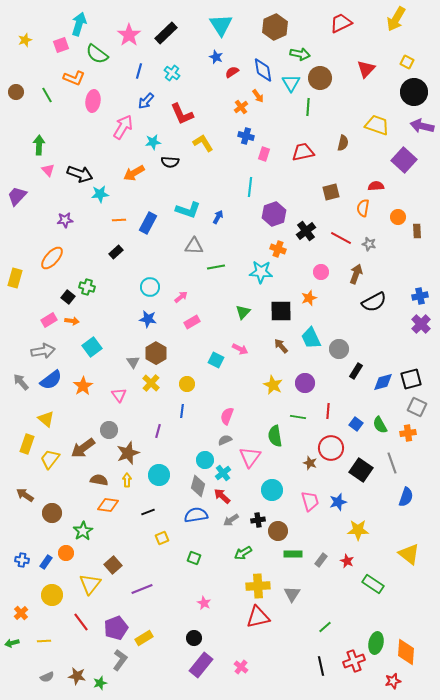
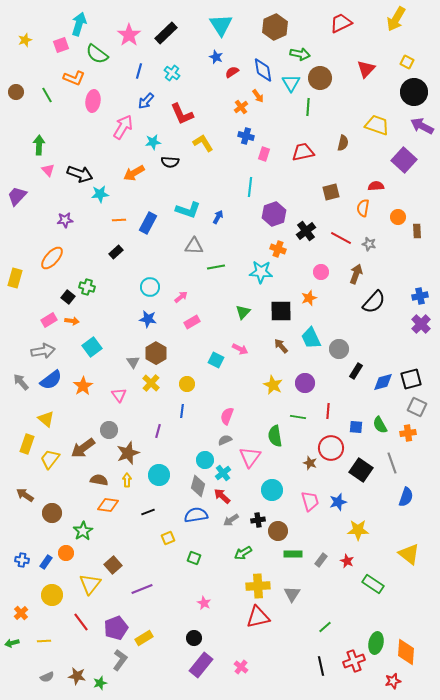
purple arrow at (422, 126): rotated 15 degrees clockwise
black semicircle at (374, 302): rotated 20 degrees counterclockwise
blue square at (356, 424): moved 3 px down; rotated 32 degrees counterclockwise
yellow square at (162, 538): moved 6 px right
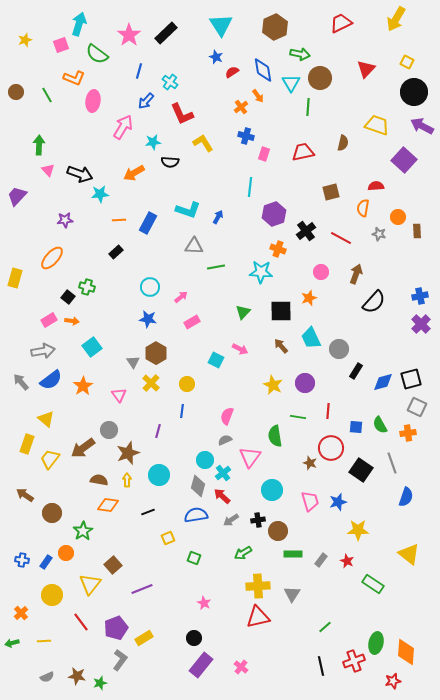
cyan cross at (172, 73): moved 2 px left, 9 px down
gray star at (369, 244): moved 10 px right, 10 px up
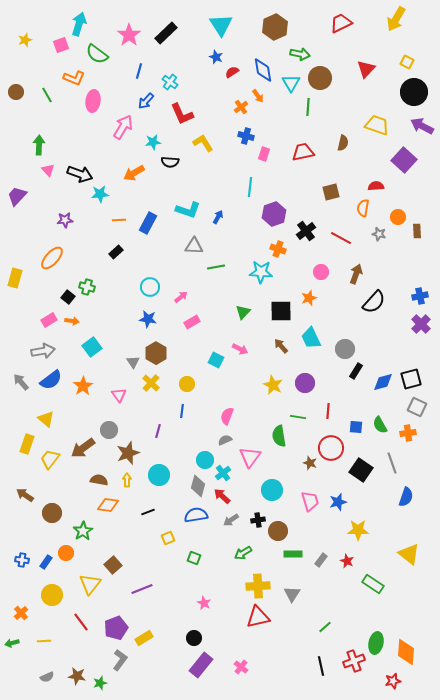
gray circle at (339, 349): moved 6 px right
green semicircle at (275, 436): moved 4 px right
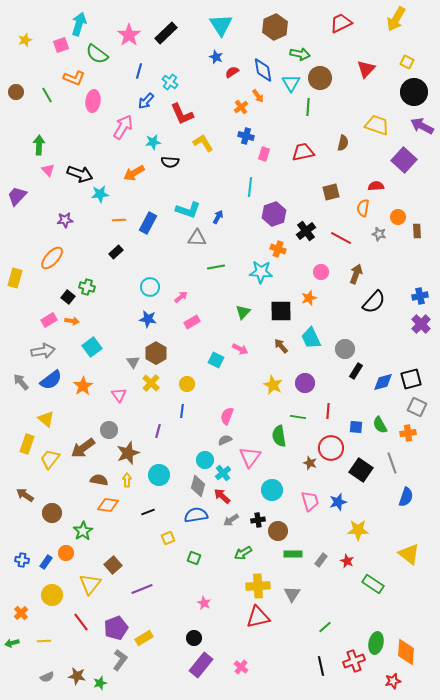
gray triangle at (194, 246): moved 3 px right, 8 px up
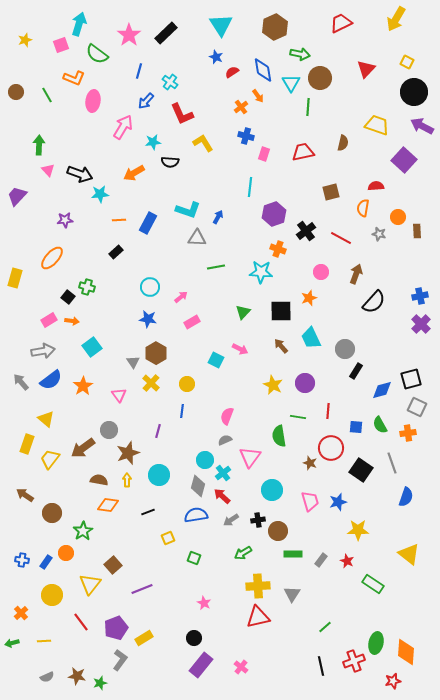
blue diamond at (383, 382): moved 1 px left, 8 px down
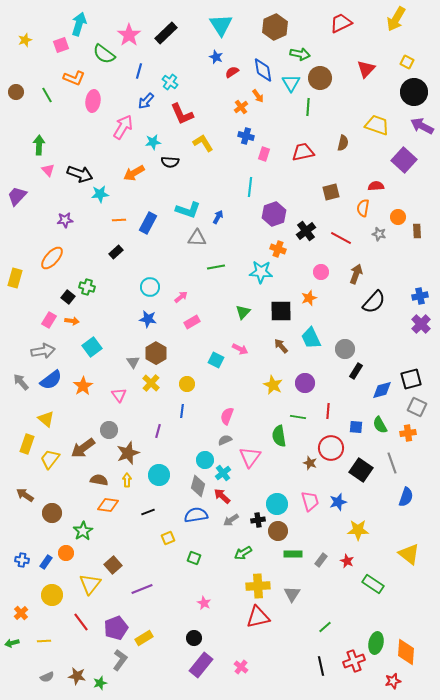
green semicircle at (97, 54): moved 7 px right
pink rectangle at (49, 320): rotated 28 degrees counterclockwise
cyan circle at (272, 490): moved 5 px right, 14 px down
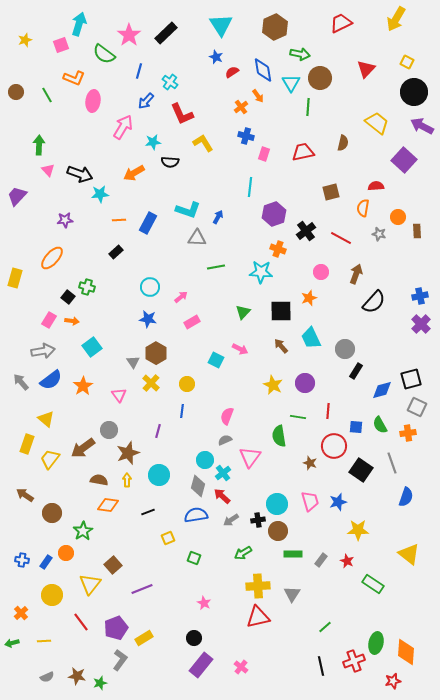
yellow trapezoid at (377, 125): moved 2 px up; rotated 20 degrees clockwise
red circle at (331, 448): moved 3 px right, 2 px up
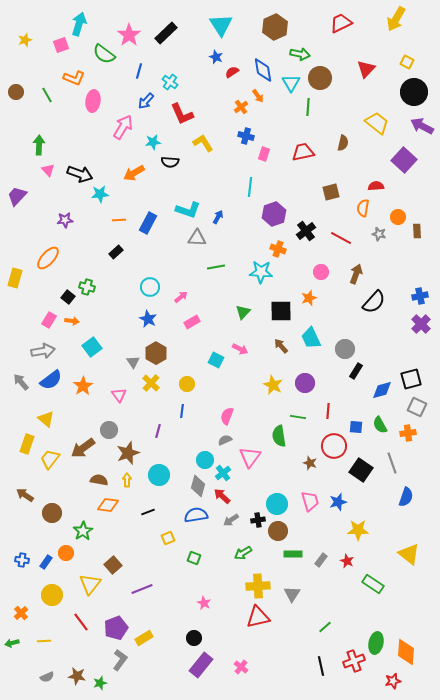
orange ellipse at (52, 258): moved 4 px left
blue star at (148, 319): rotated 18 degrees clockwise
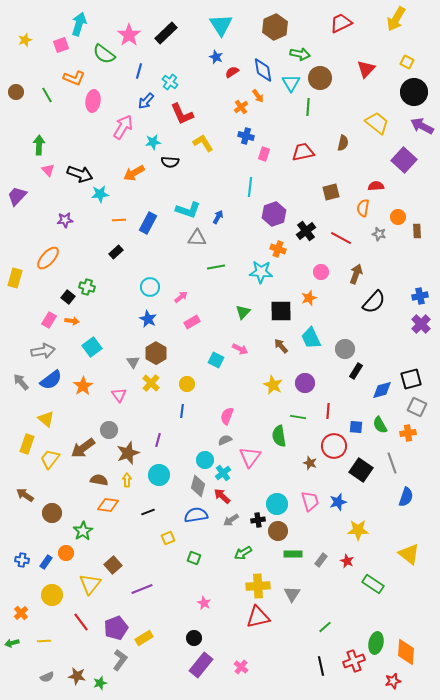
purple line at (158, 431): moved 9 px down
